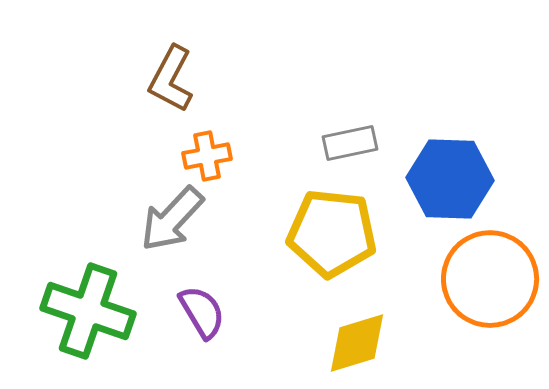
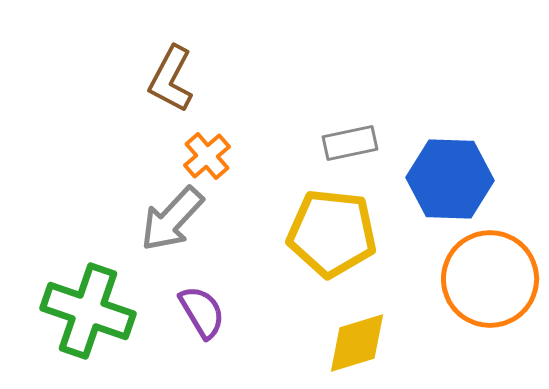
orange cross: rotated 30 degrees counterclockwise
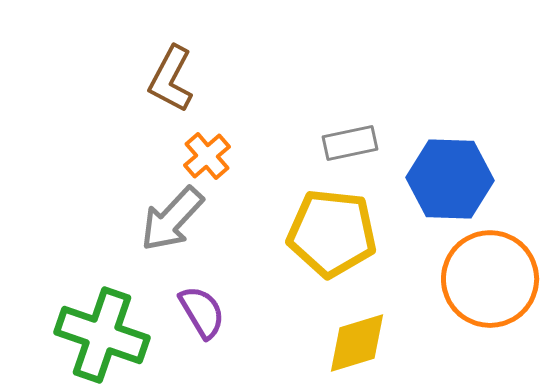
green cross: moved 14 px right, 24 px down
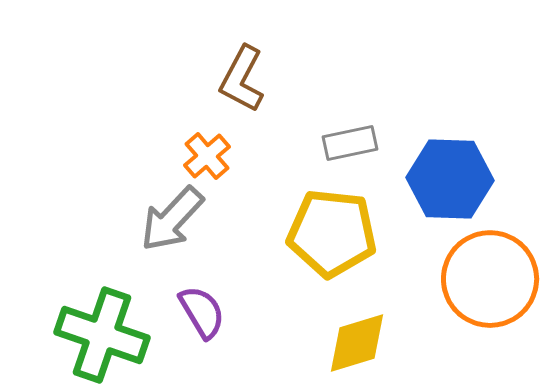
brown L-shape: moved 71 px right
